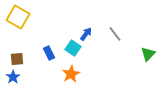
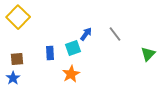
yellow square: rotated 15 degrees clockwise
cyan square: rotated 35 degrees clockwise
blue rectangle: moved 1 px right; rotated 24 degrees clockwise
blue star: moved 1 px down
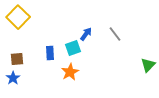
green triangle: moved 11 px down
orange star: moved 1 px left, 2 px up
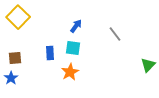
blue arrow: moved 10 px left, 8 px up
cyan square: rotated 28 degrees clockwise
brown square: moved 2 px left, 1 px up
blue star: moved 2 px left
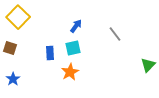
cyan square: rotated 21 degrees counterclockwise
brown square: moved 5 px left, 10 px up; rotated 24 degrees clockwise
blue star: moved 2 px right, 1 px down
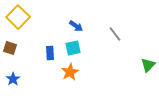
blue arrow: rotated 88 degrees clockwise
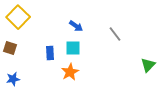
cyan square: rotated 14 degrees clockwise
blue star: rotated 24 degrees clockwise
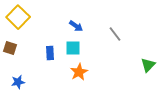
orange star: moved 9 px right
blue star: moved 5 px right, 3 px down
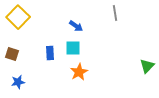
gray line: moved 21 px up; rotated 28 degrees clockwise
brown square: moved 2 px right, 6 px down
green triangle: moved 1 px left, 1 px down
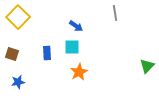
cyan square: moved 1 px left, 1 px up
blue rectangle: moved 3 px left
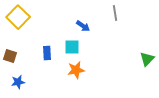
blue arrow: moved 7 px right
brown square: moved 2 px left, 2 px down
green triangle: moved 7 px up
orange star: moved 3 px left, 2 px up; rotated 18 degrees clockwise
